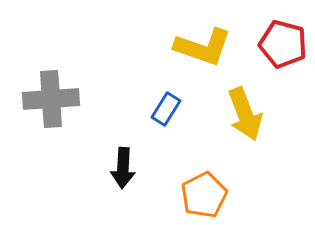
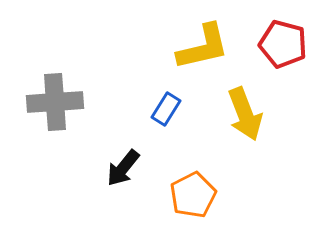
yellow L-shape: rotated 32 degrees counterclockwise
gray cross: moved 4 px right, 3 px down
black arrow: rotated 36 degrees clockwise
orange pentagon: moved 11 px left
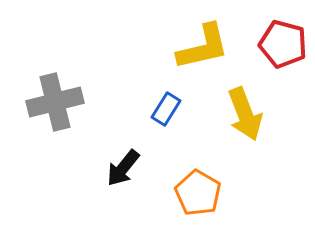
gray cross: rotated 10 degrees counterclockwise
orange pentagon: moved 5 px right, 2 px up; rotated 15 degrees counterclockwise
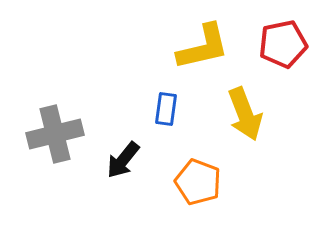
red pentagon: rotated 27 degrees counterclockwise
gray cross: moved 32 px down
blue rectangle: rotated 24 degrees counterclockwise
black arrow: moved 8 px up
orange pentagon: moved 11 px up; rotated 9 degrees counterclockwise
